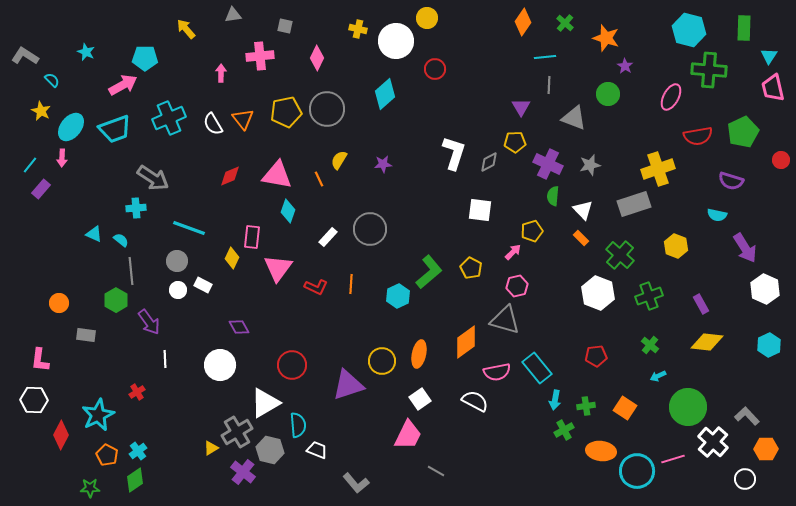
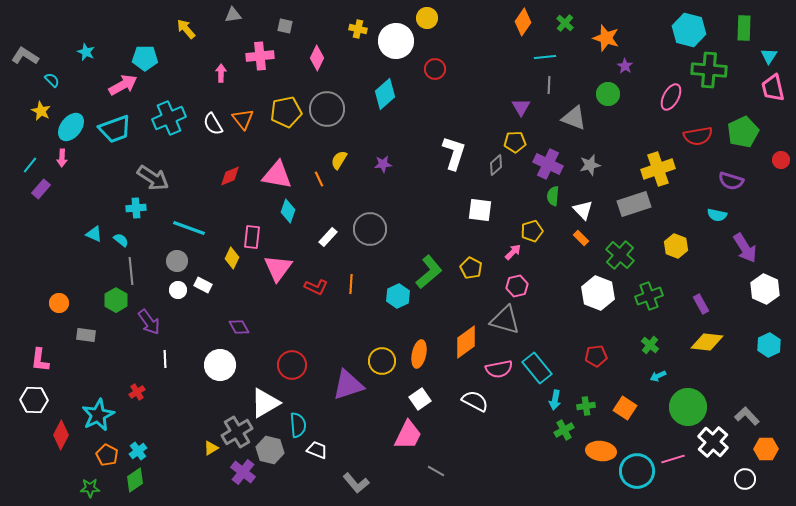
gray diamond at (489, 162): moved 7 px right, 3 px down; rotated 15 degrees counterclockwise
pink semicircle at (497, 372): moved 2 px right, 3 px up
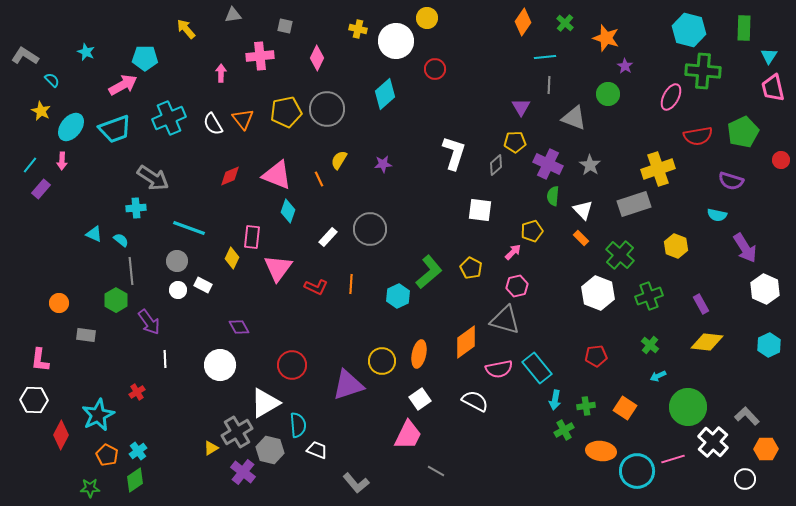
green cross at (709, 70): moved 6 px left, 1 px down
pink arrow at (62, 158): moved 3 px down
gray star at (590, 165): rotated 25 degrees counterclockwise
pink triangle at (277, 175): rotated 12 degrees clockwise
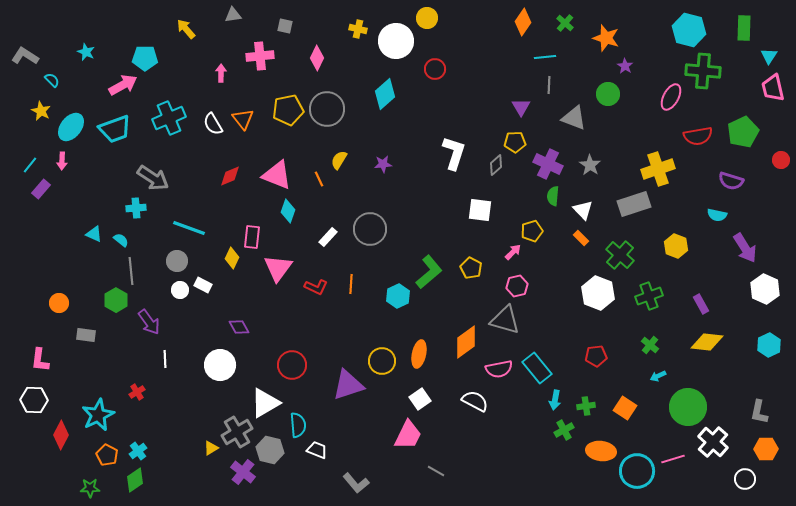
yellow pentagon at (286, 112): moved 2 px right, 2 px up
white circle at (178, 290): moved 2 px right
gray L-shape at (747, 416): moved 12 px right, 4 px up; rotated 125 degrees counterclockwise
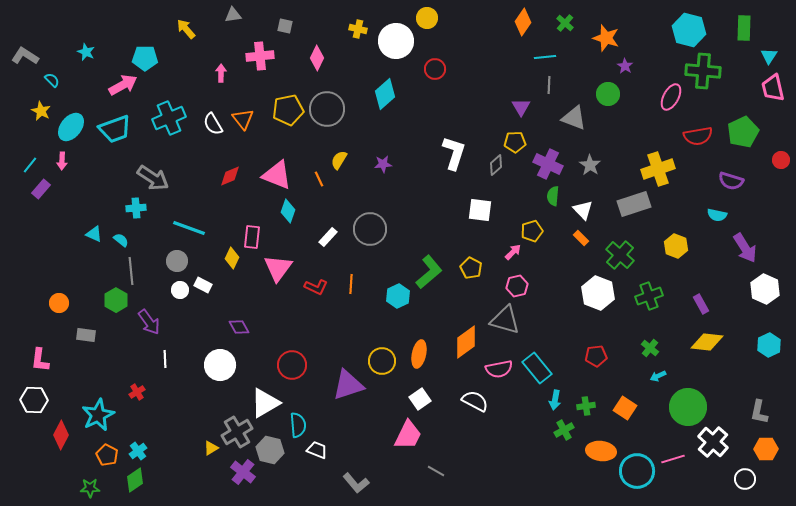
green cross at (650, 345): moved 3 px down
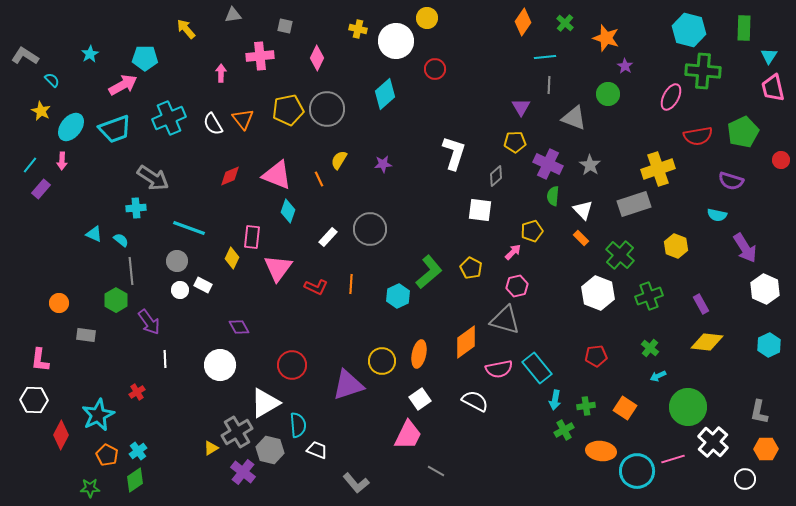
cyan star at (86, 52): moved 4 px right, 2 px down; rotated 18 degrees clockwise
gray diamond at (496, 165): moved 11 px down
